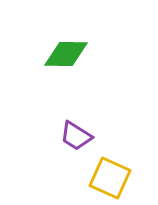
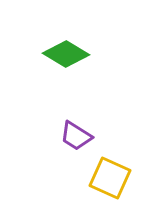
green diamond: rotated 30 degrees clockwise
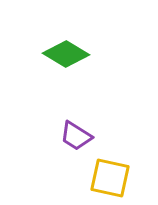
yellow square: rotated 12 degrees counterclockwise
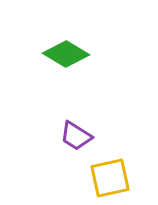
yellow square: rotated 24 degrees counterclockwise
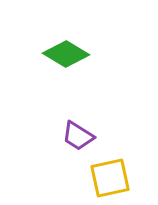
purple trapezoid: moved 2 px right
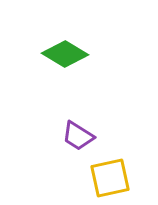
green diamond: moved 1 px left
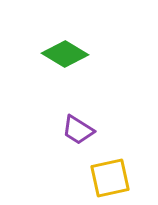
purple trapezoid: moved 6 px up
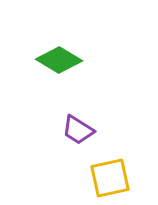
green diamond: moved 6 px left, 6 px down
